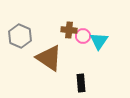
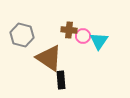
gray hexagon: moved 2 px right, 1 px up; rotated 10 degrees counterclockwise
black rectangle: moved 20 px left, 3 px up
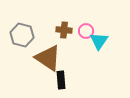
brown cross: moved 5 px left
pink circle: moved 3 px right, 5 px up
brown triangle: moved 1 px left
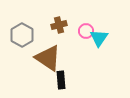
brown cross: moved 5 px left, 5 px up; rotated 21 degrees counterclockwise
gray hexagon: rotated 15 degrees clockwise
cyan triangle: moved 3 px up
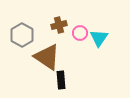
pink circle: moved 6 px left, 2 px down
brown triangle: moved 1 px left, 1 px up
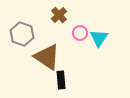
brown cross: moved 10 px up; rotated 28 degrees counterclockwise
gray hexagon: moved 1 px up; rotated 10 degrees counterclockwise
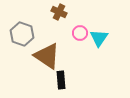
brown cross: moved 3 px up; rotated 21 degrees counterclockwise
brown triangle: moved 1 px up
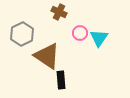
gray hexagon: rotated 15 degrees clockwise
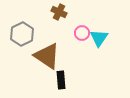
pink circle: moved 2 px right
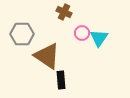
brown cross: moved 5 px right
gray hexagon: rotated 25 degrees clockwise
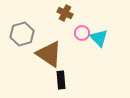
brown cross: moved 1 px right, 1 px down
gray hexagon: rotated 15 degrees counterclockwise
cyan triangle: rotated 18 degrees counterclockwise
brown triangle: moved 2 px right, 2 px up
